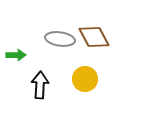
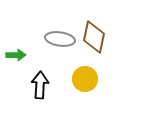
brown diamond: rotated 40 degrees clockwise
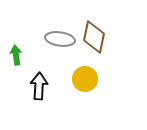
green arrow: rotated 96 degrees counterclockwise
black arrow: moved 1 px left, 1 px down
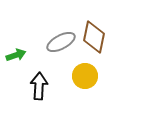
gray ellipse: moved 1 px right, 3 px down; rotated 36 degrees counterclockwise
green arrow: rotated 78 degrees clockwise
yellow circle: moved 3 px up
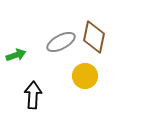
black arrow: moved 6 px left, 9 px down
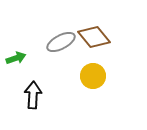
brown diamond: rotated 52 degrees counterclockwise
green arrow: moved 3 px down
yellow circle: moved 8 px right
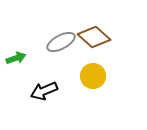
brown diamond: rotated 8 degrees counterclockwise
black arrow: moved 11 px right, 4 px up; rotated 116 degrees counterclockwise
